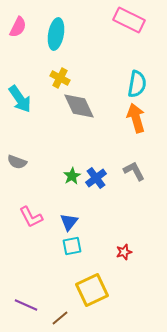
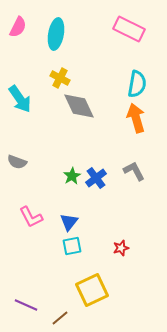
pink rectangle: moved 9 px down
red star: moved 3 px left, 4 px up
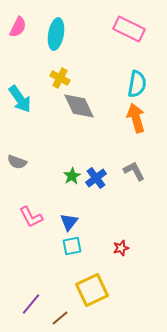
purple line: moved 5 px right, 1 px up; rotated 75 degrees counterclockwise
